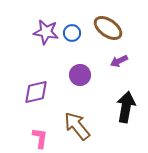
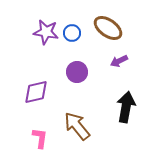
purple circle: moved 3 px left, 3 px up
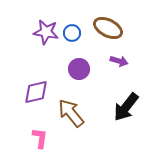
brown ellipse: rotated 8 degrees counterclockwise
purple arrow: rotated 138 degrees counterclockwise
purple circle: moved 2 px right, 3 px up
black arrow: rotated 152 degrees counterclockwise
brown arrow: moved 6 px left, 13 px up
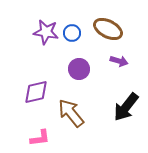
brown ellipse: moved 1 px down
pink L-shape: rotated 75 degrees clockwise
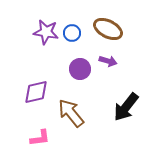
purple arrow: moved 11 px left
purple circle: moved 1 px right
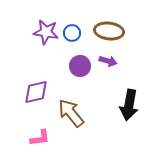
brown ellipse: moved 1 px right, 2 px down; rotated 20 degrees counterclockwise
purple circle: moved 3 px up
black arrow: moved 3 px right, 2 px up; rotated 28 degrees counterclockwise
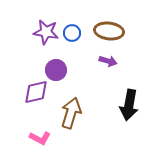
purple circle: moved 24 px left, 4 px down
brown arrow: rotated 56 degrees clockwise
pink L-shape: rotated 35 degrees clockwise
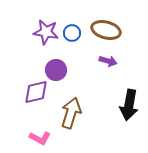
brown ellipse: moved 3 px left, 1 px up; rotated 8 degrees clockwise
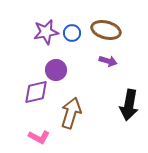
purple star: rotated 20 degrees counterclockwise
pink L-shape: moved 1 px left, 1 px up
